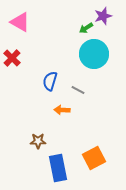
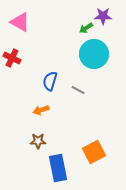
purple star: rotated 18 degrees clockwise
red cross: rotated 18 degrees counterclockwise
orange arrow: moved 21 px left; rotated 21 degrees counterclockwise
orange square: moved 6 px up
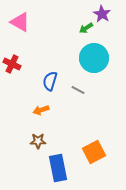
purple star: moved 1 px left, 2 px up; rotated 30 degrees clockwise
cyan circle: moved 4 px down
red cross: moved 6 px down
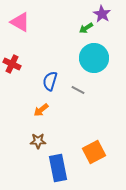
orange arrow: rotated 21 degrees counterclockwise
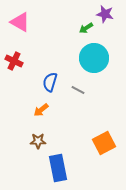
purple star: moved 3 px right; rotated 18 degrees counterclockwise
red cross: moved 2 px right, 3 px up
blue semicircle: moved 1 px down
orange square: moved 10 px right, 9 px up
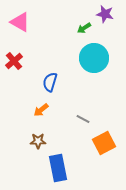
green arrow: moved 2 px left
red cross: rotated 24 degrees clockwise
gray line: moved 5 px right, 29 px down
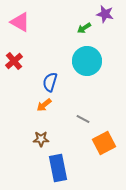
cyan circle: moved 7 px left, 3 px down
orange arrow: moved 3 px right, 5 px up
brown star: moved 3 px right, 2 px up
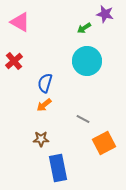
blue semicircle: moved 5 px left, 1 px down
